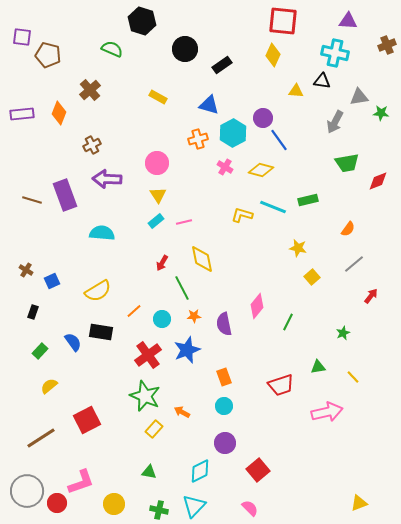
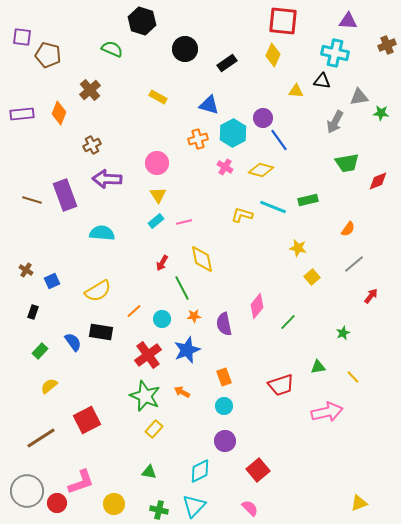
black rectangle at (222, 65): moved 5 px right, 2 px up
green line at (288, 322): rotated 18 degrees clockwise
orange arrow at (182, 412): moved 20 px up
purple circle at (225, 443): moved 2 px up
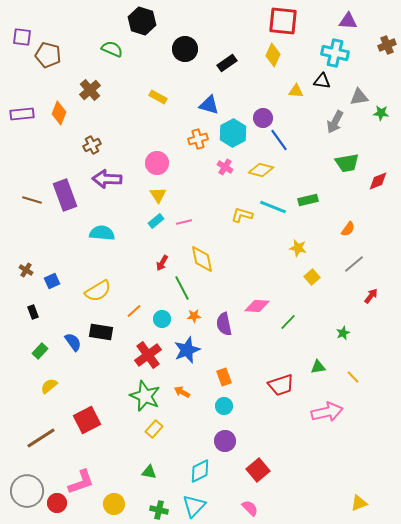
pink diamond at (257, 306): rotated 55 degrees clockwise
black rectangle at (33, 312): rotated 40 degrees counterclockwise
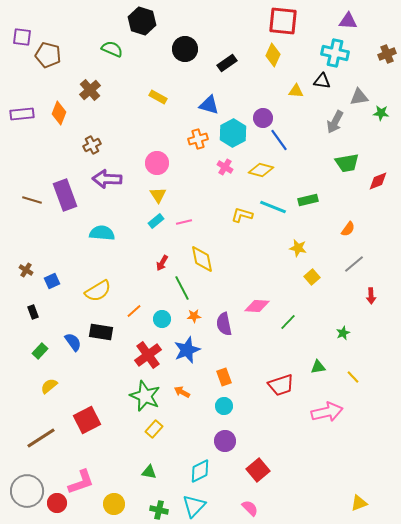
brown cross at (387, 45): moved 9 px down
red arrow at (371, 296): rotated 140 degrees clockwise
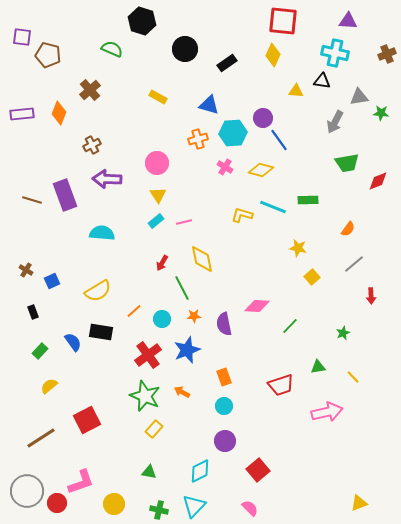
cyan hexagon at (233, 133): rotated 24 degrees clockwise
green rectangle at (308, 200): rotated 12 degrees clockwise
green line at (288, 322): moved 2 px right, 4 px down
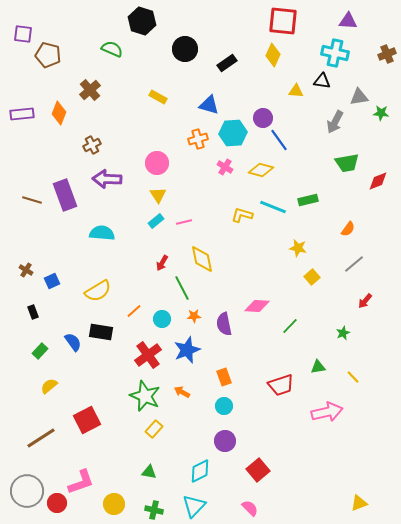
purple square at (22, 37): moved 1 px right, 3 px up
green rectangle at (308, 200): rotated 12 degrees counterclockwise
red arrow at (371, 296): moved 6 px left, 5 px down; rotated 42 degrees clockwise
green cross at (159, 510): moved 5 px left
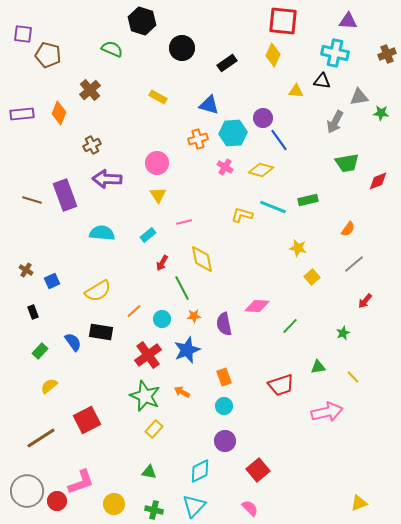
black circle at (185, 49): moved 3 px left, 1 px up
cyan rectangle at (156, 221): moved 8 px left, 14 px down
red circle at (57, 503): moved 2 px up
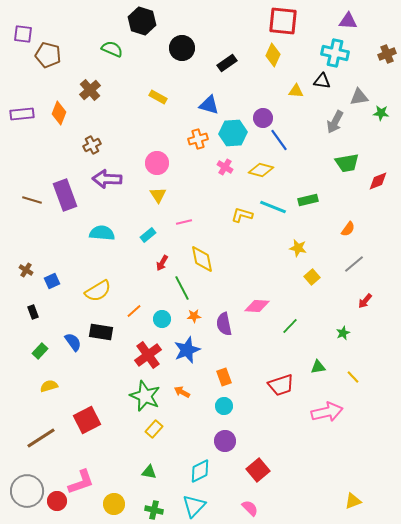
yellow semicircle at (49, 386): rotated 24 degrees clockwise
yellow triangle at (359, 503): moved 6 px left, 2 px up
